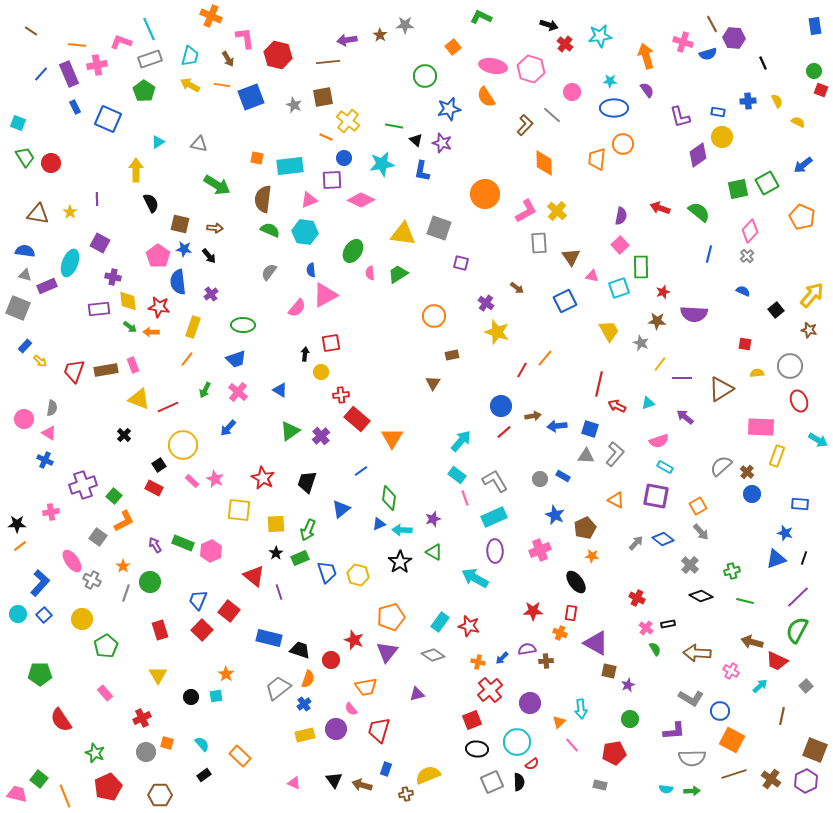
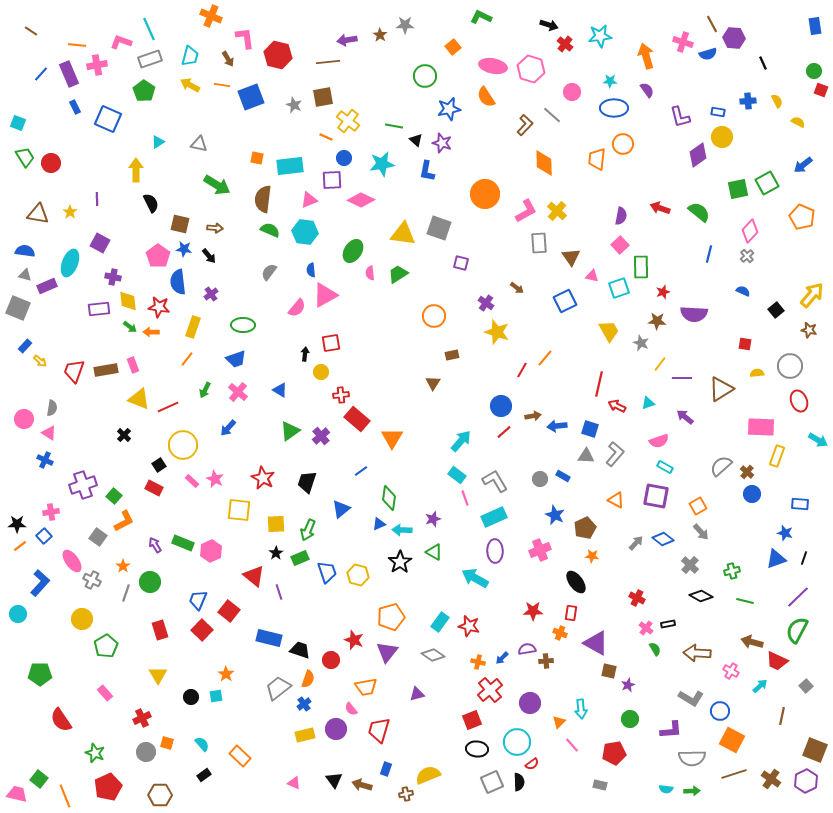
blue L-shape at (422, 171): moved 5 px right
blue square at (44, 615): moved 79 px up
purple L-shape at (674, 731): moved 3 px left, 1 px up
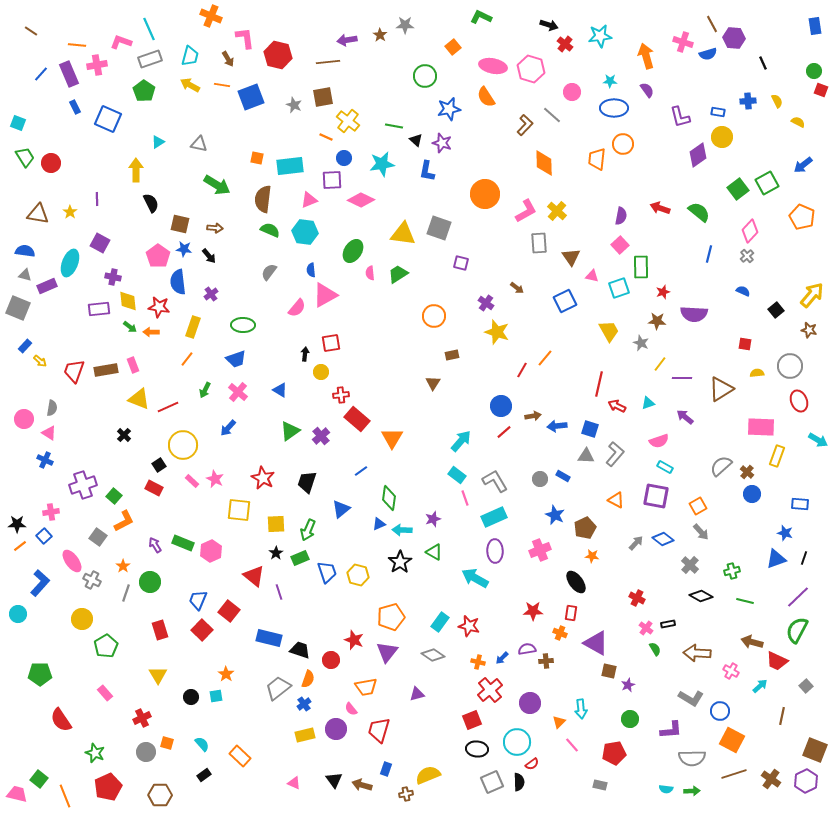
green square at (738, 189): rotated 25 degrees counterclockwise
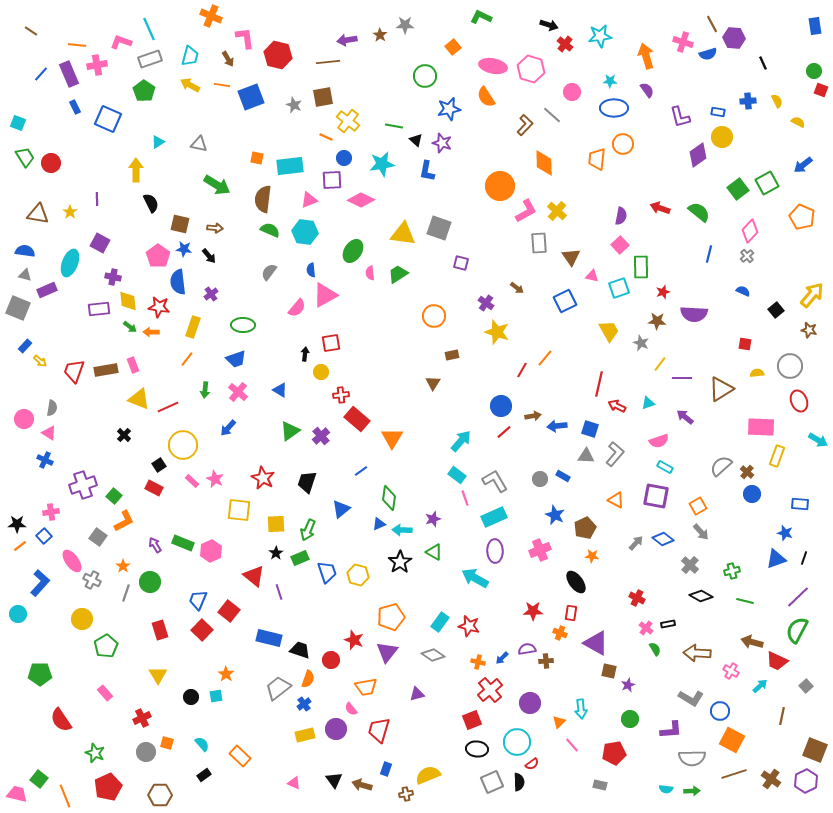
orange circle at (485, 194): moved 15 px right, 8 px up
purple rectangle at (47, 286): moved 4 px down
green arrow at (205, 390): rotated 21 degrees counterclockwise
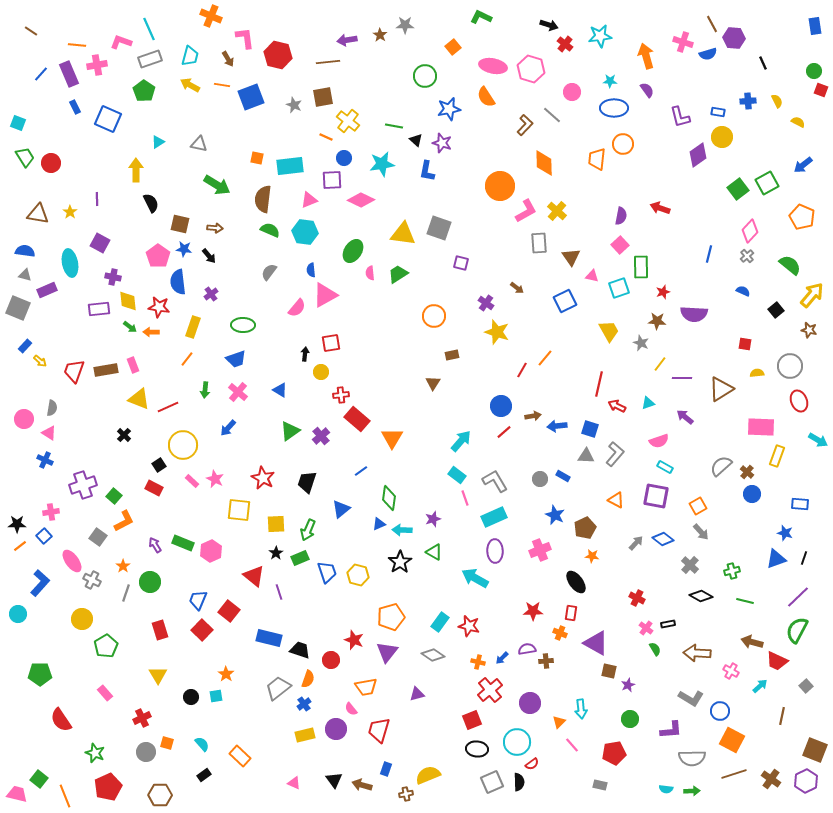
green semicircle at (699, 212): moved 91 px right, 53 px down
cyan ellipse at (70, 263): rotated 32 degrees counterclockwise
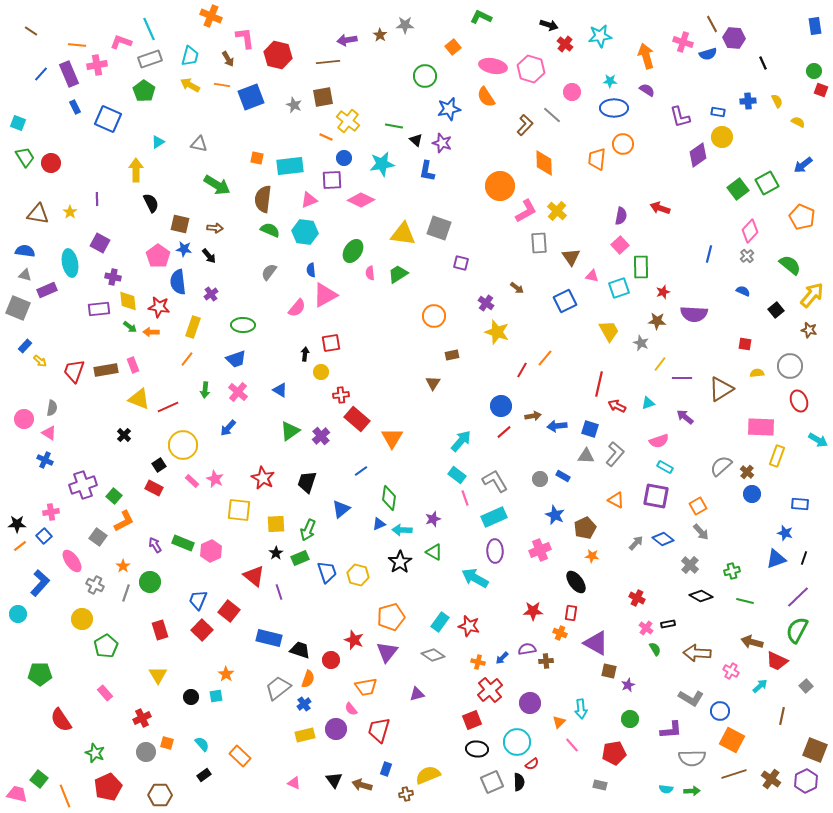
purple semicircle at (647, 90): rotated 21 degrees counterclockwise
gray cross at (92, 580): moved 3 px right, 5 px down
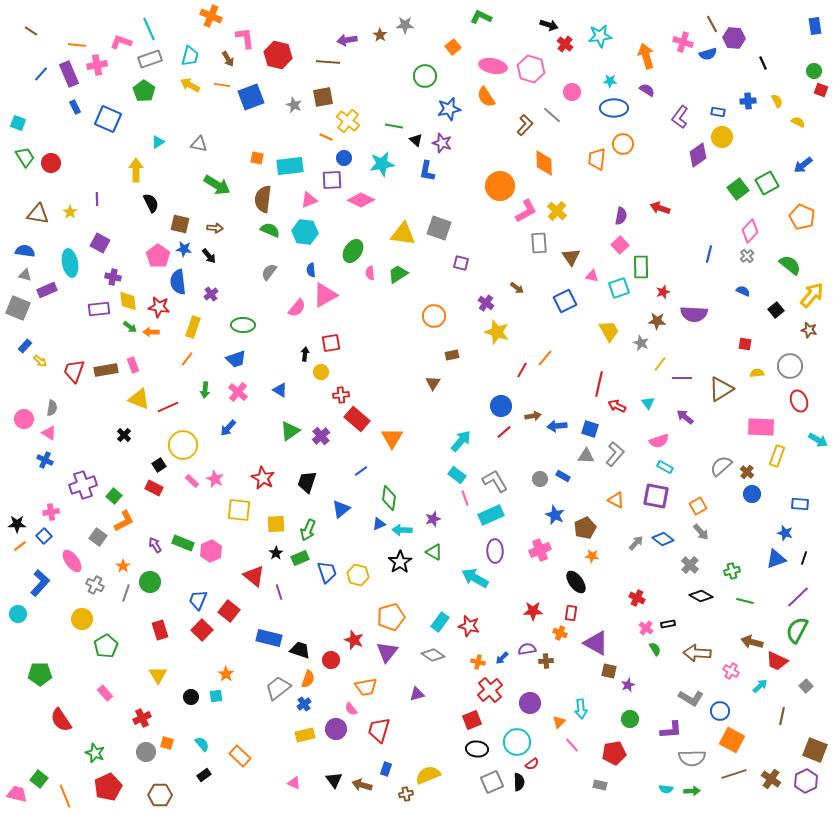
brown line at (328, 62): rotated 10 degrees clockwise
purple L-shape at (680, 117): rotated 50 degrees clockwise
cyan triangle at (648, 403): rotated 48 degrees counterclockwise
cyan rectangle at (494, 517): moved 3 px left, 2 px up
